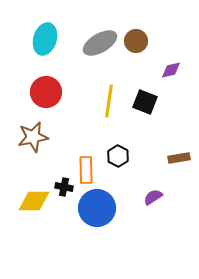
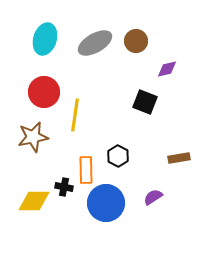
gray ellipse: moved 5 px left
purple diamond: moved 4 px left, 1 px up
red circle: moved 2 px left
yellow line: moved 34 px left, 14 px down
blue circle: moved 9 px right, 5 px up
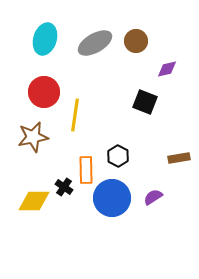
black cross: rotated 24 degrees clockwise
blue circle: moved 6 px right, 5 px up
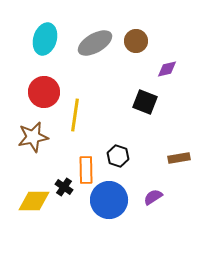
black hexagon: rotated 10 degrees counterclockwise
blue circle: moved 3 px left, 2 px down
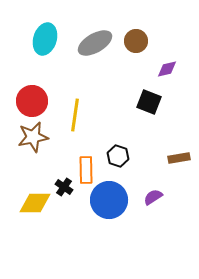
red circle: moved 12 px left, 9 px down
black square: moved 4 px right
yellow diamond: moved 1 px right, 2 px down
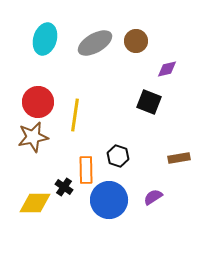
red circle: moved 6 px right, 1 px down
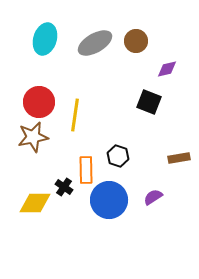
red circle: moved 1 px right
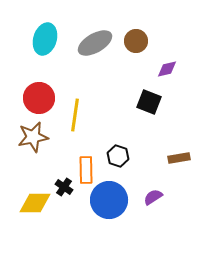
red circle: moved 4 px up
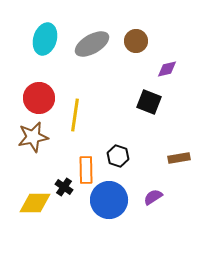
gray ellipse: moved 3 px left, 1 px down
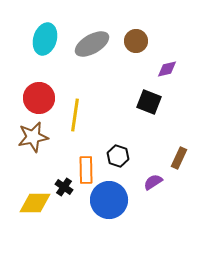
brown rectangle: rotated 55 degrees counterclockwise
purple semicircle: moved 15 px up
